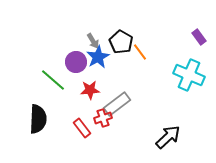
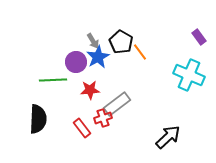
green line: rotated 44 degrees counterclockwise
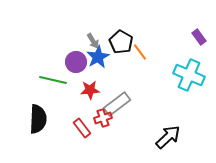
green line: rotated 16 degrees clockwise
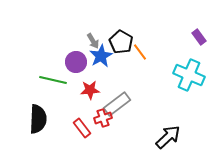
blue star: moved 3 px right, 1 px up
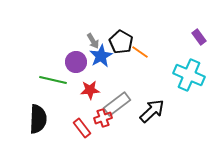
orange line: rotated 18 degrees counterclockwise
black arrow: moved 16 px left, 26 px up
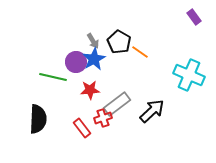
purple rectangle: moved 5 px left, 20 px up
black pentagon: moved 2 px left
blue star: moved 7 px left, 3 px down
green line: moved 3 px up
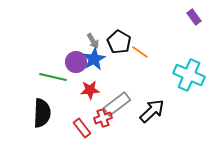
black semicircle: moved 4 px right, 6 px up
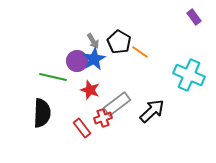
purple circle: moved 1 px right, 1 px up
red star: rotated 24 degrees clockwise
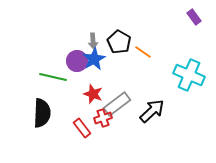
gray arrow: rotated 28 degrees clockwise
orange line: moved 3 px right
red star: moved 3 px right, 4 px down
